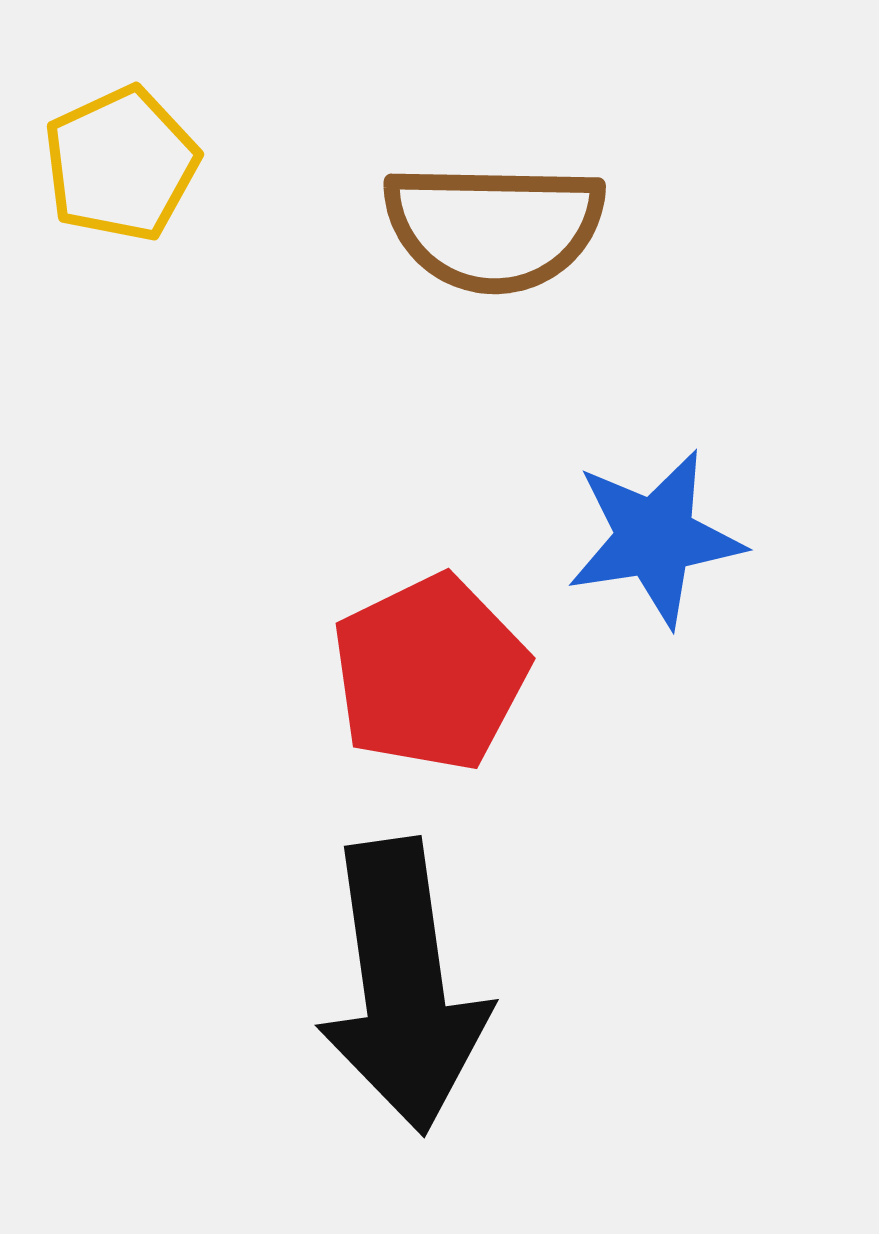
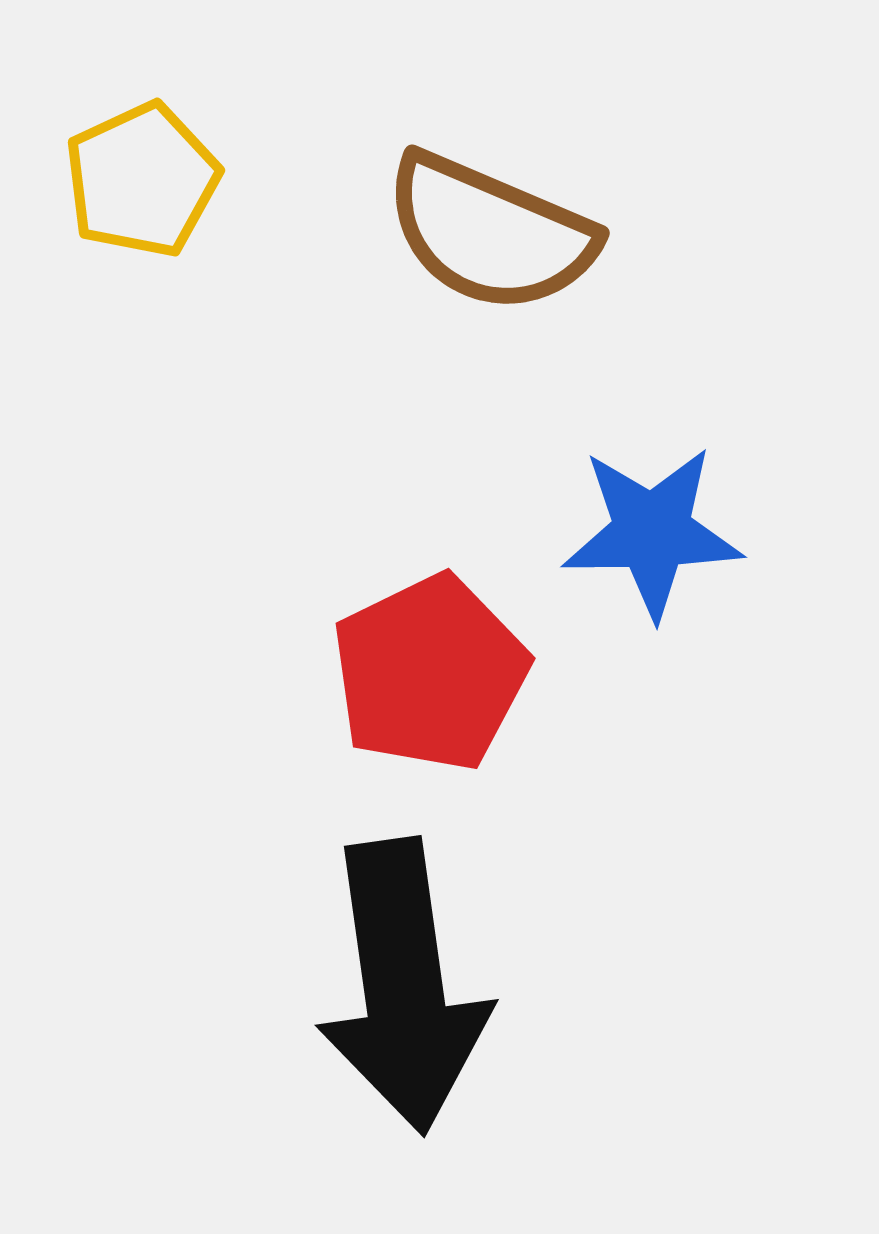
yellow pentagon: moved 21 px right, 16 px down
brown semicircle: moved 4 px left, 6 px down; rotated 22 degrees clockwise
blue star: moved 3 px left, 6 px up; rotated 8 degrees clockwise
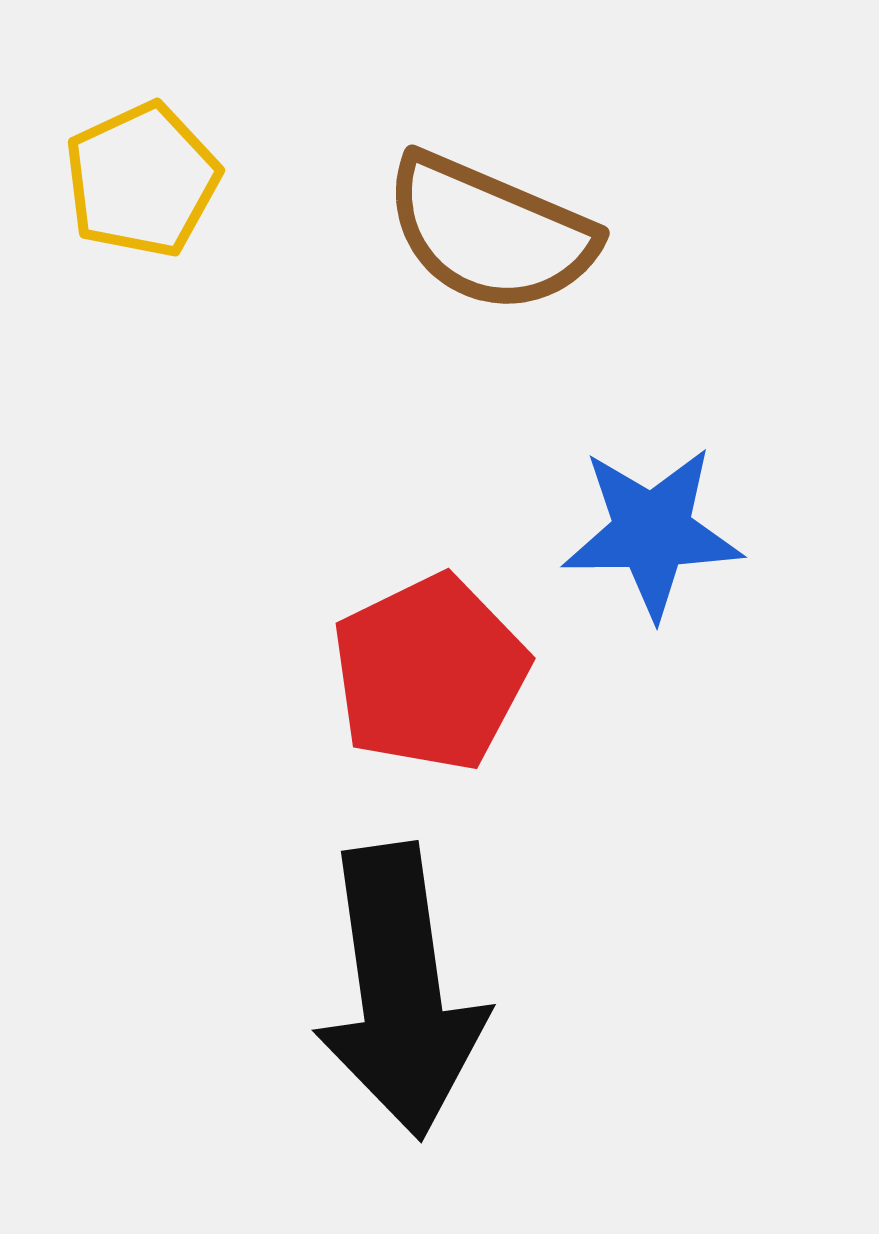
black arrow: moved 3 px left, 5 px down
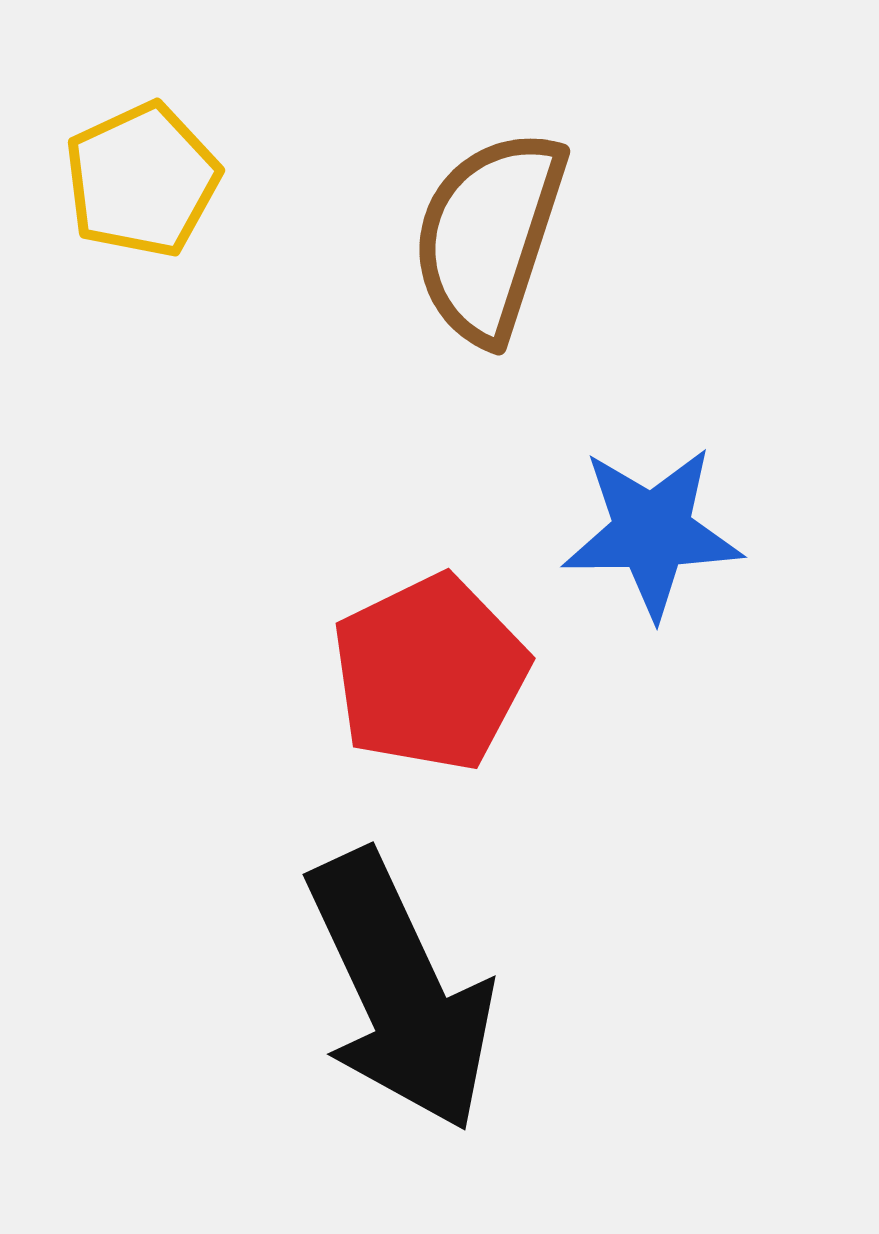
brown semicircle: moved 1 px left, 3 px down; rotated 85 degrees clockwise
black arrow: rotated 17 degrees counterclockwise
